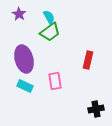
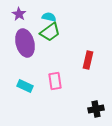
cyan semicircle: rotated 48 degrees counterclockwise
purple ellipse: moved 1 px right, 16 px up
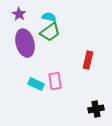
cyan rectangle: moved 11 px right, 2 px up
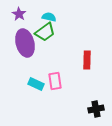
green trapezoid: moved 5 px left
red rectangle: moved 1 px left; rotated 12 degrees counterclockwise
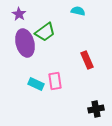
cyan semicircle: moved 29 px right, 6 px up
red rectangle: rotated 24 degrees counterclockwise
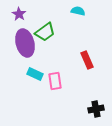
cyan rectangle: moved 1 px left, 10 px up
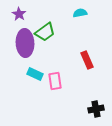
cyan semicircle: moved 2 px right, 2 px down; rotated 24 degrees counterclockwise
purple ellipse: rotated 12 degrees clockwise
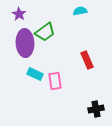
cyan semicircle: moved 2 px up
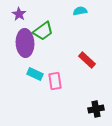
green trapezoid: moved 2 px left, 1 px up
red rectangle: rotated 24 degrees counterclockwise
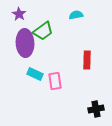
cyan semicircle: moved 4 px left, 4 px down
red rectangle: rotated 48 degrees clockwise
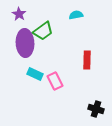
pink rectangle: rotated 18 degrees counterclockwise
black cross: rotated 28 degrees clockwise
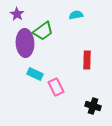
purple star: moved 2 px left
pink rectangle: moved 1 px right, 6 px down
black cross: moved 3 px left, 3 px up
